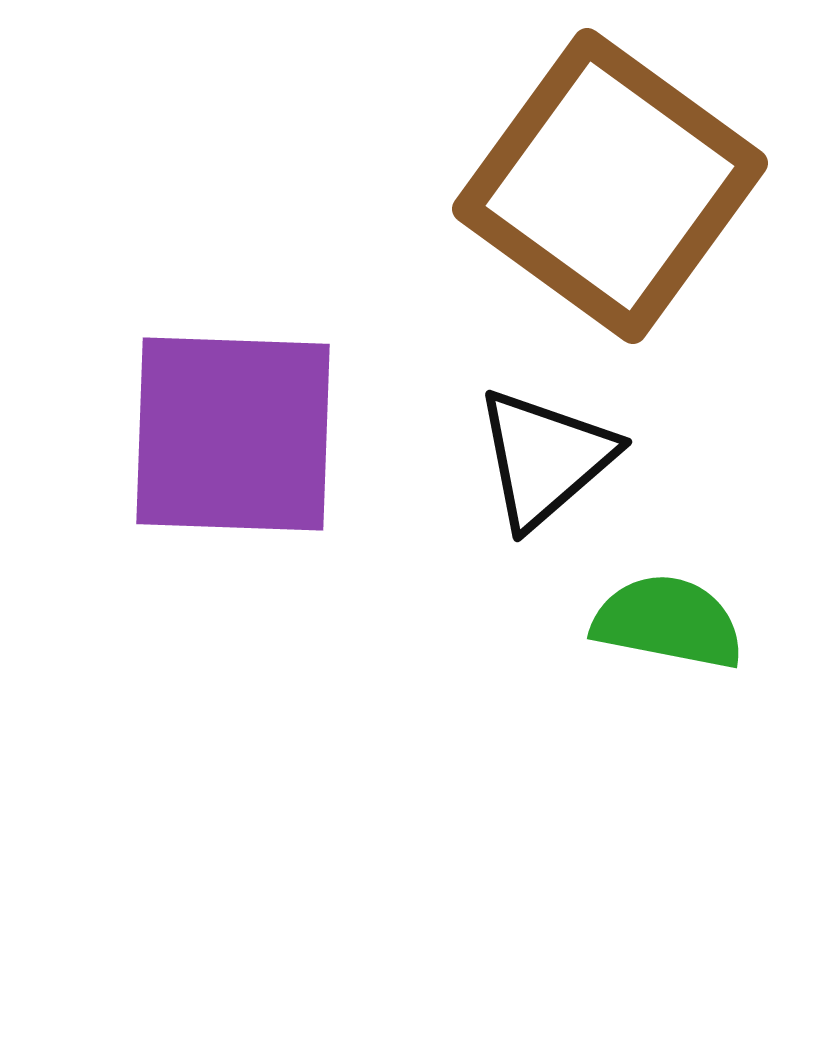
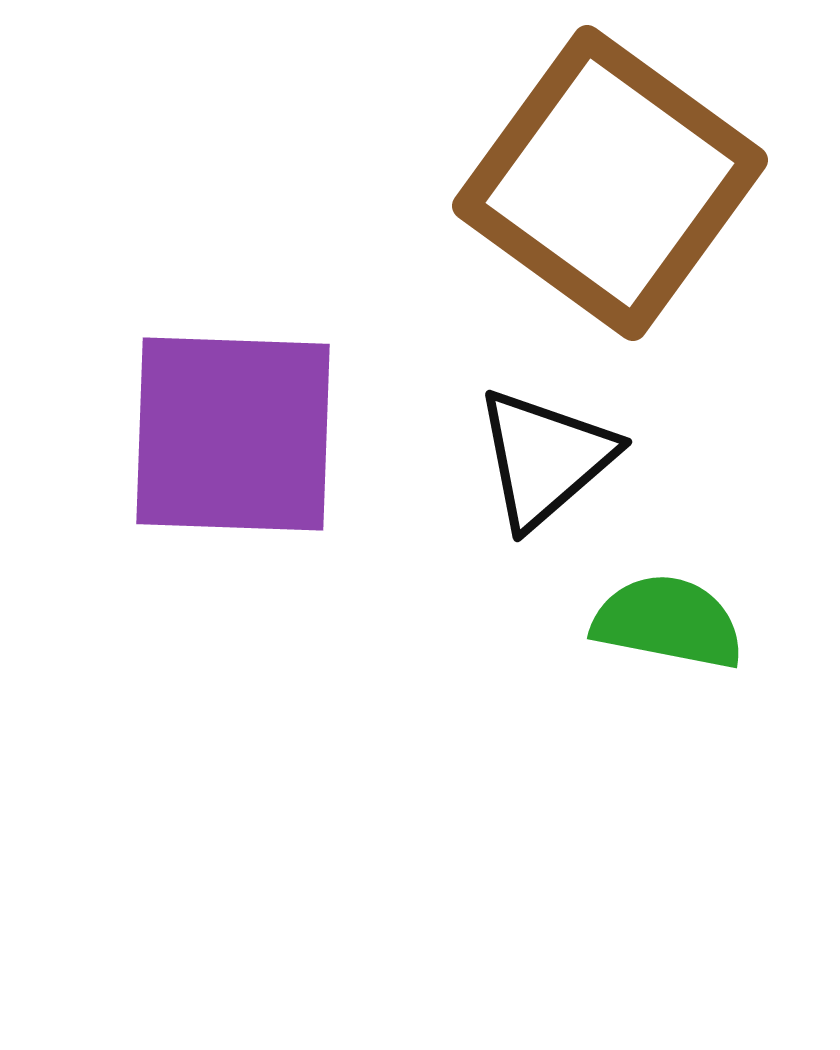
brown square: moved 3 px up
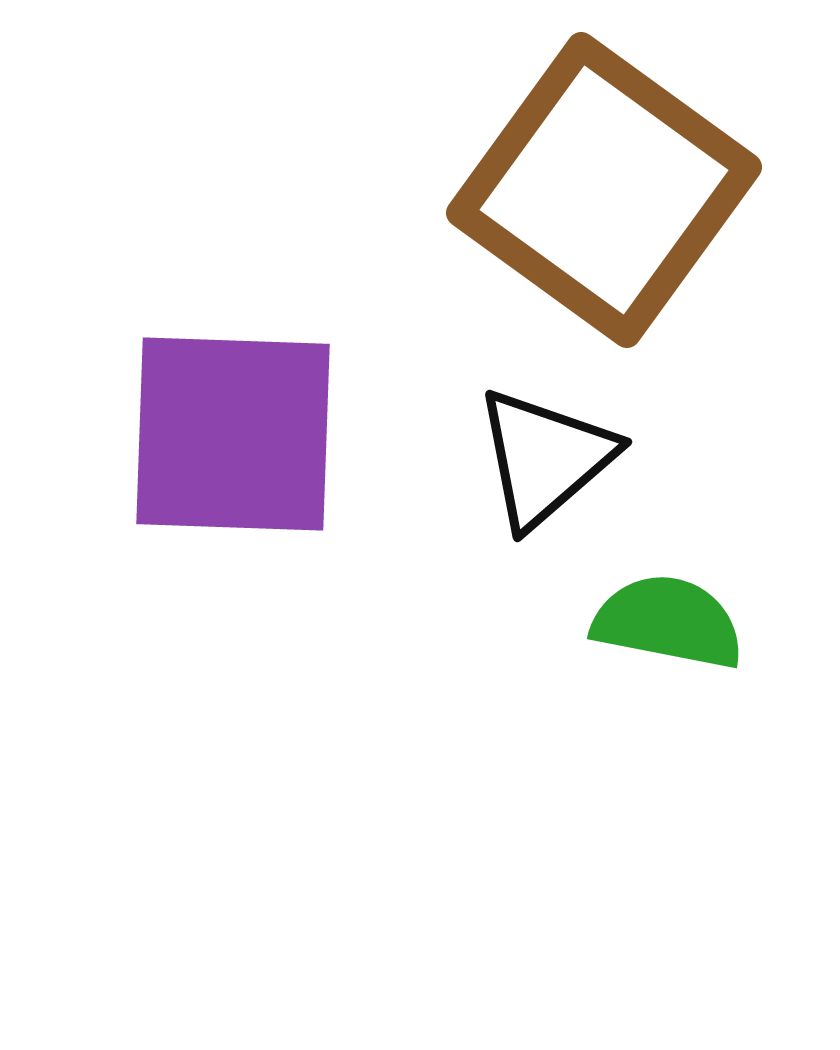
brown square: moved 6 px left, 7 px down
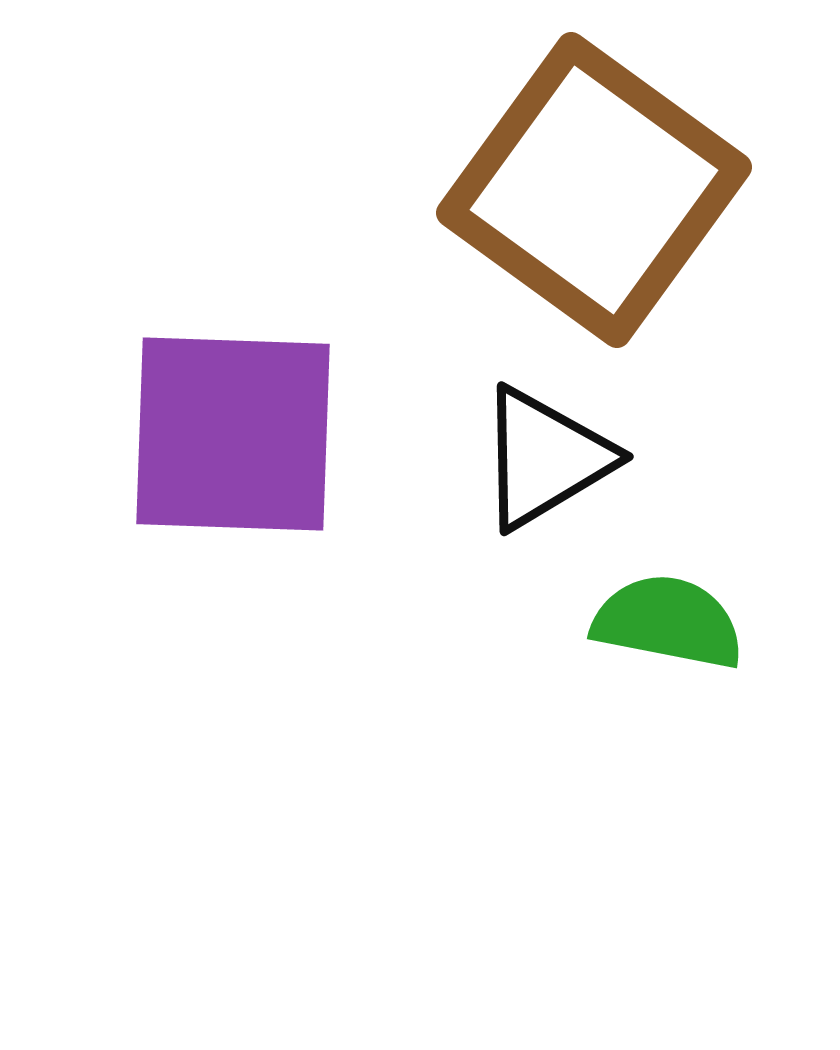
brown square: moved 10 px left
black triangle: rotated 10 degrees clockwise
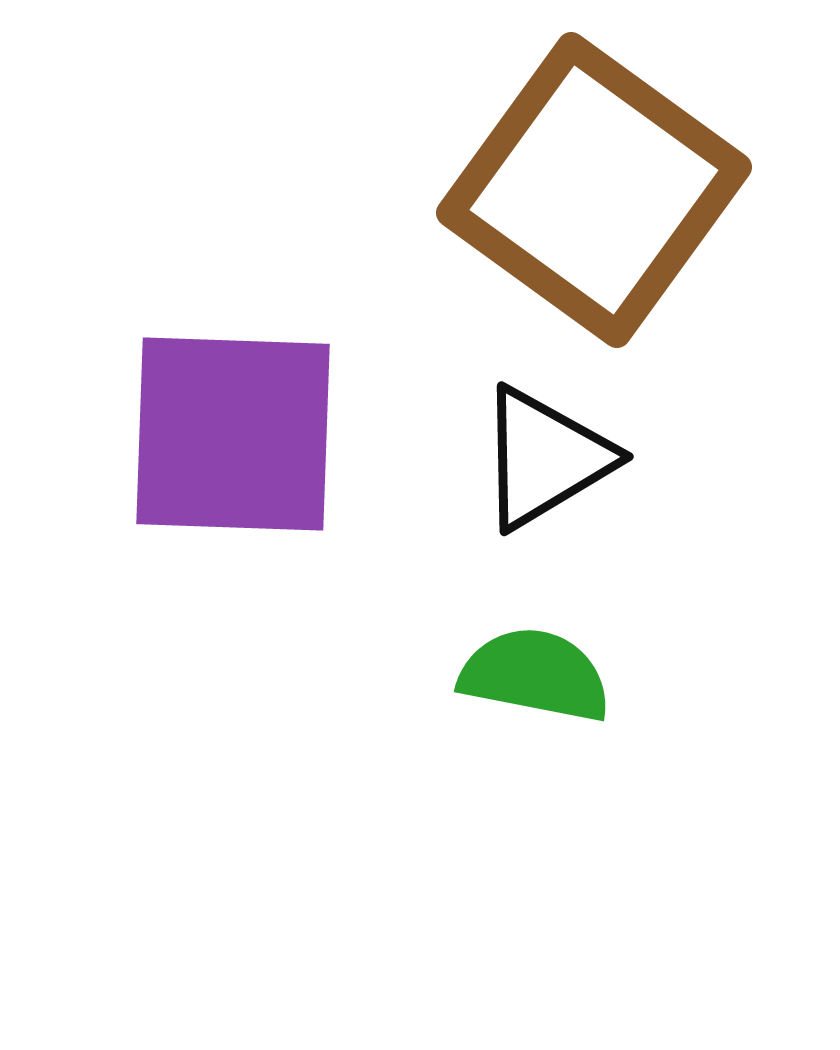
green semicircle: moved 133 px left, 53 px down
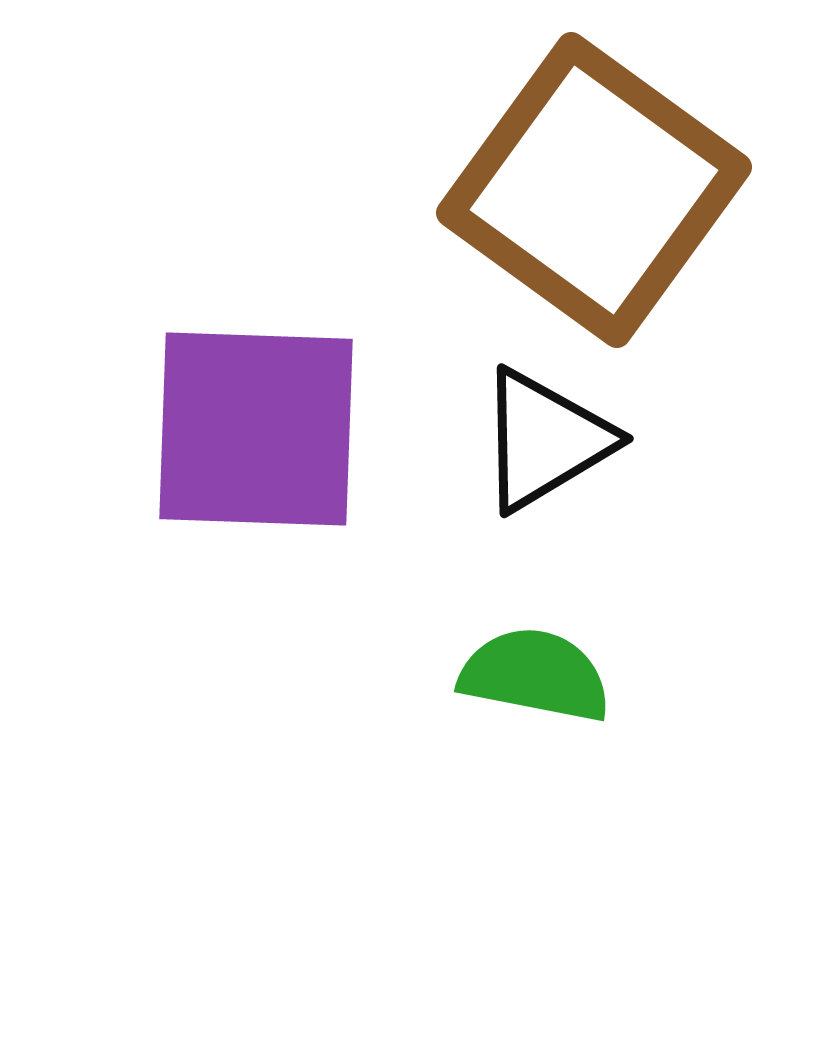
purple square: moved 23 px right, 5 px up
black triangle: moved 18 px up
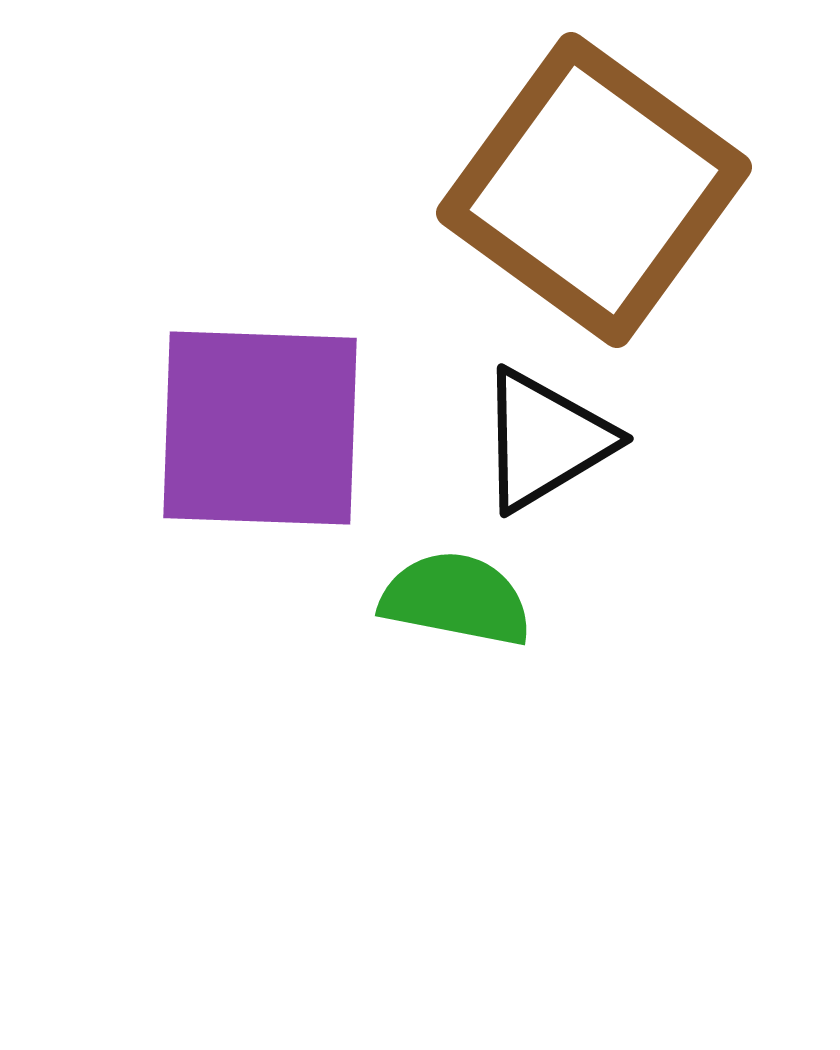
purple square: moved 4 px right, 1 px up
green semicircle: moved 79 px left, 76 px up
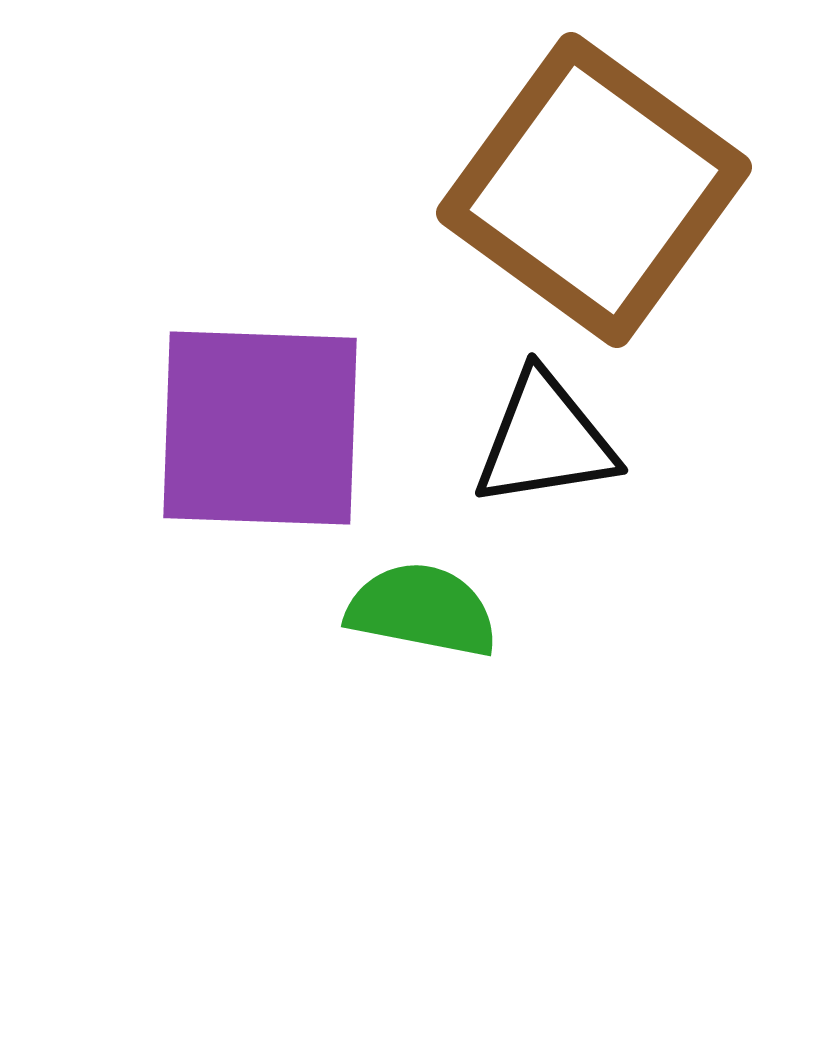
black triangle: rotated 22 degrees clockwise
green semicircle: moved 34 px left, 11 px down
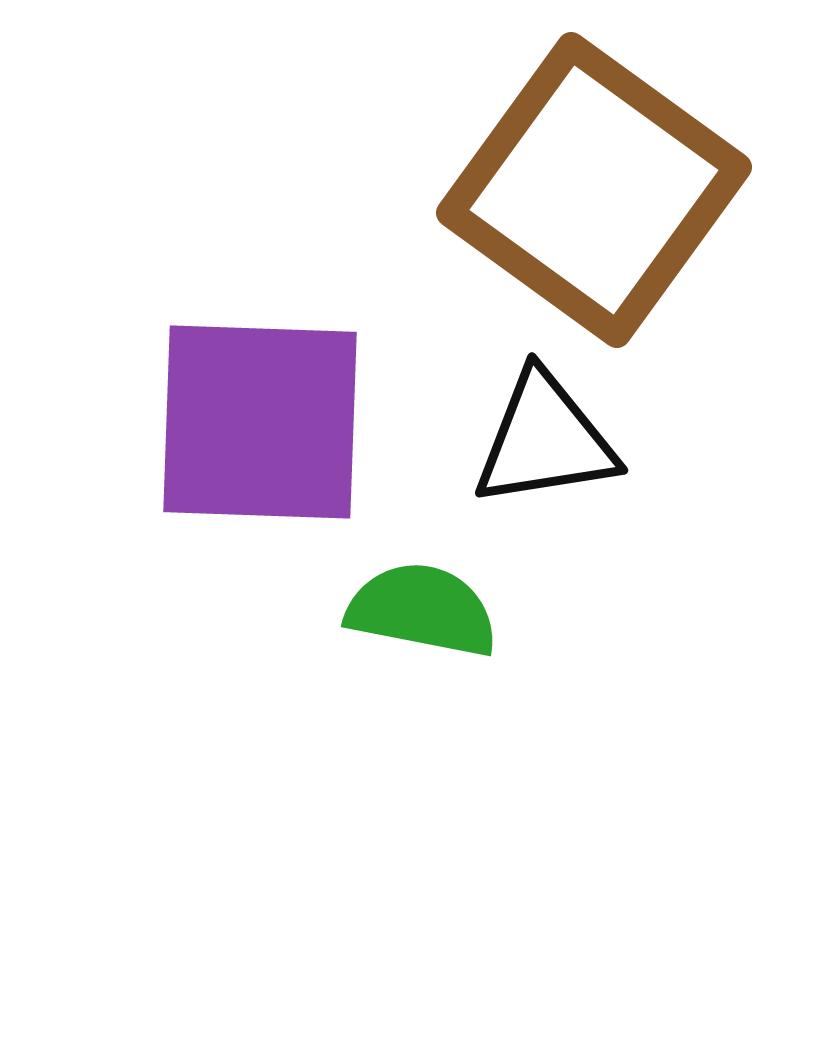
purple square: moved 6 px up
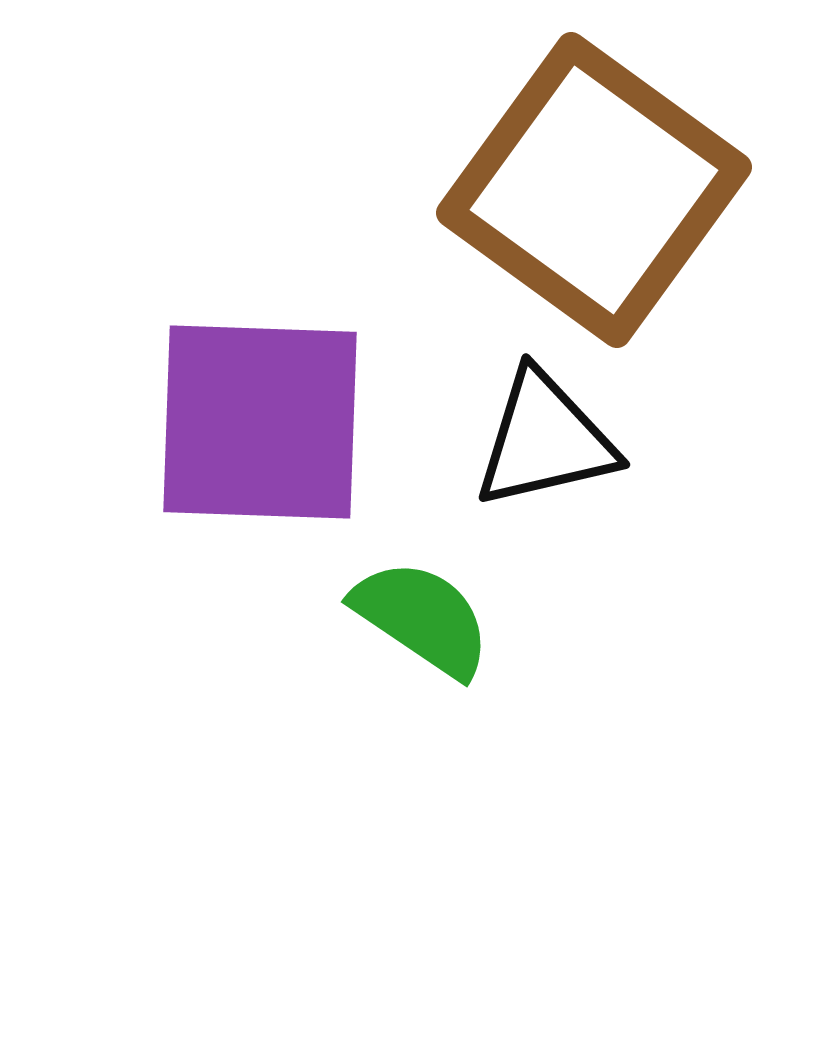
black triangle: rotated 4 degrees counterclockwise
green semicircle: moved 8 px down; rotated 23 degrees clockwise
